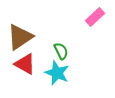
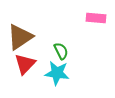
pink rectangle: moved 1 px right, 1 px down; rotated 48 degrees clockwise
red triangle: rotated 45 degrees clockwise
cyan star: rotated 15 degrees counterclockwise
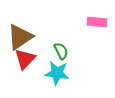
pink rectangle: moved 1 px right, 4 px down
red triangle: moved 5 px up
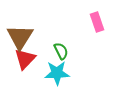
pink rectangle: rotated 66 degrees clockwise
brown triangle: rotated 24 degrees counterclockwise
cyan star: rotated 10 degrees counterclockwise
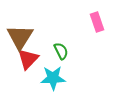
red triangle: moved 3 px right
cyan star: moved 4 px left, 5 px down
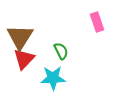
red triangle: moved 4 px left
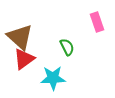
brown triangle: rotated 20 degrees counterclockwise
green semicircle: moved 6 px right, 4 px up
red triangle: rotated 10 degrees clockwise
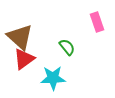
green semicircle: rotated 12 degrees counterclockwise
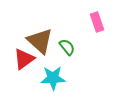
brown triangle: moved 20 px right, 4 px down
